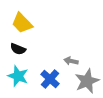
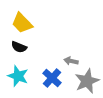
black semicircle: moved 1 px right, 2 px up
blue cross: moved 2 px right, 1 px up
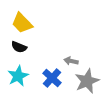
cyan star: rotated 25 degrees clockwise
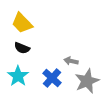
black semicircle: moved 3 px right, 1 px down
cyan star: rotated 10 degrees counterclockwise
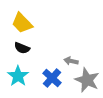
gray star: moved 1 px up; rotated 25 degrees counterclockwise
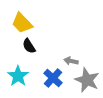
black semicircle: moved 7 px right, 2 px up; rotated 35 degrees clockwise
blue cross: moved 1 px right
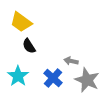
yellow trapezoid: moved 1 px left, 1 px up; rotated 10 degrees counterclockwise
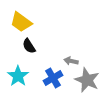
blue cross: rotated 18 degrees clockwise
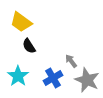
gray arrow: rotated 40 degrees clockwise
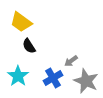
gray arrow: rotated 88 degrees counterclockwise
gray star: moved 1 px left, 1 px down
